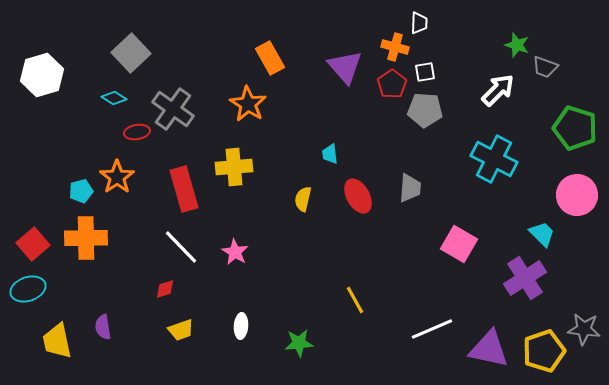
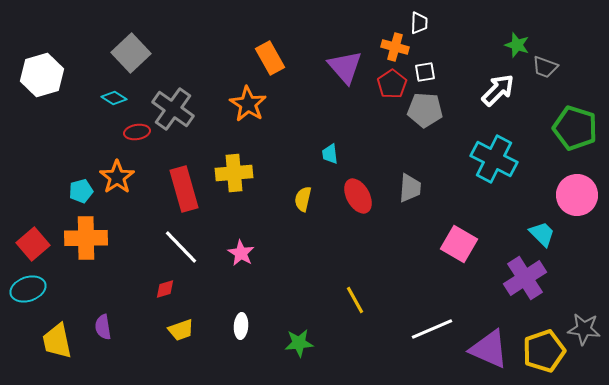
yellow cross at (234, 167): moved 6 px down
pink star at (235, 252): moved 6 px right, 1 px down
purple triangle at (489, 349): rotated 12 degrees clockwise
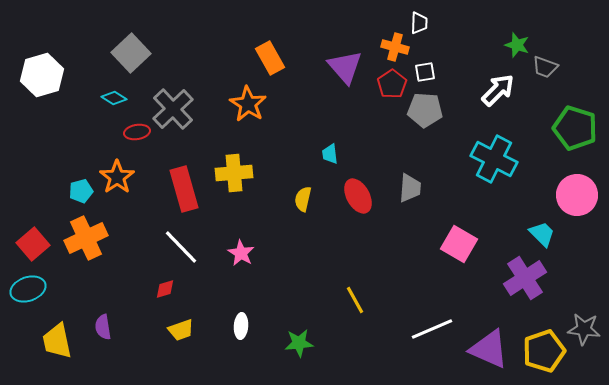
gray cross at (173, 109): rotated 12 degrees clockwise
orange cross at (86, 238): rotated 24 degrees counterclockwise
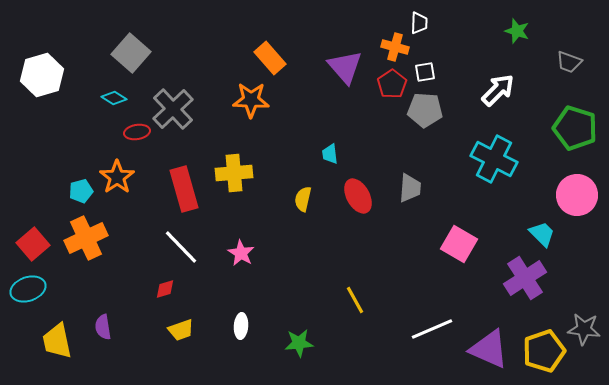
green star at (517, 45): moved 14 px up
gray square at (131, 53): rotated 6 degrees counterclockwise
orange rectangle at (270, 58): rotated 12 degrees counterclockwise
gray trapezoid at (545, 67): moved 24 px right, 5 px up
orange star at (248, 104): moved 3 px right, 4 px up; rotated 30 degrees counterclockwise
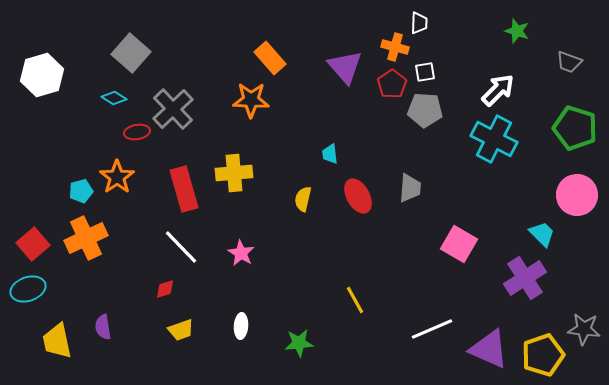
cyan cross at (494, 159): moved 20 px up
yellow pentagon at (544, 351): moved 1 px left, 4 px down
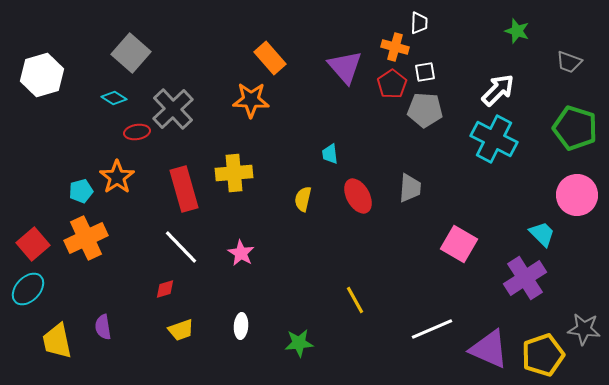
cyan ellipse at (28, 289): rotated 28 degrees counterclockwise
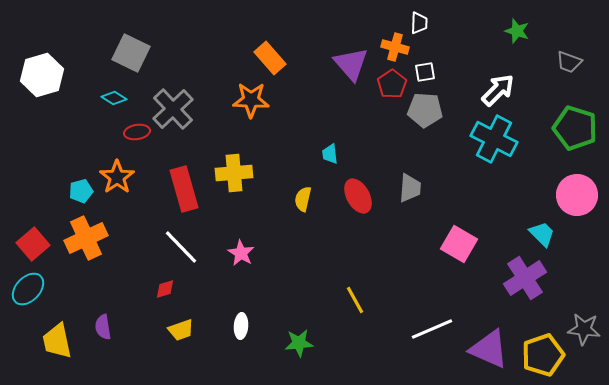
gray square at (131, 53): rotated 15 degrees counterclockwise
purple triangle at (345, 67): moved 6 px right, 3 px up
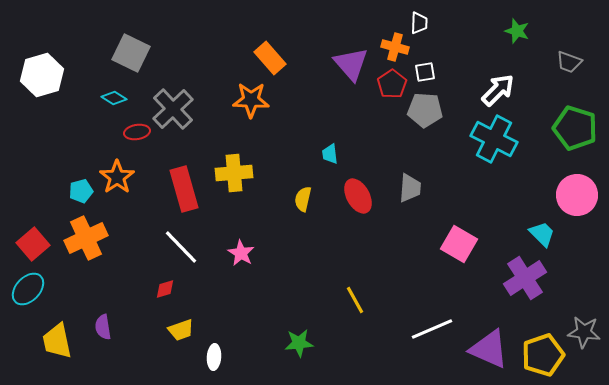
white ellipse at (241, 326): moved 27 px left, 31 px down
gray star at (584, 329): moved 3 px down
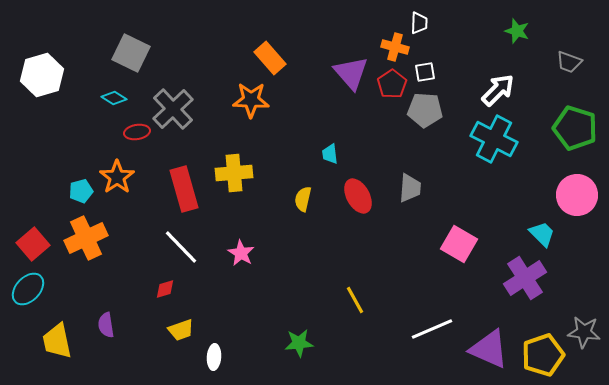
purple triangle at (351, 64): moved 9 px down
purple semicircle at (103, 327): moved 3 px right, 2 px up
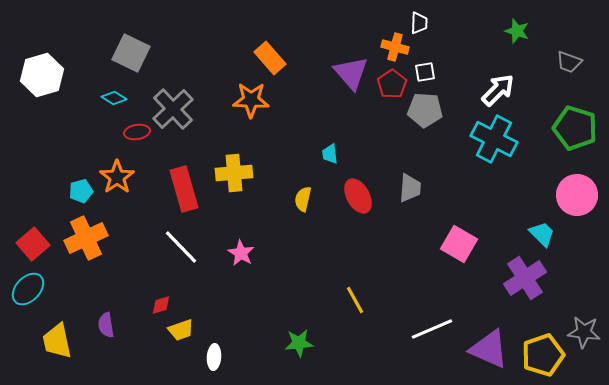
red diamond at (165, 289): moved 4 px left, 16 px down
